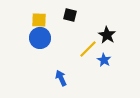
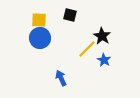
black star: moved 5 px left, 1 px down
yellow line: moved 1 px left
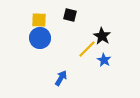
blue arrow: rotated 56 degrees clockwise
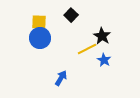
black square: moved 1 px right; rotated 32 degrees clockwise
yellow square: moved 2 px down
yellow line: rotated 18 degrees clockwise
